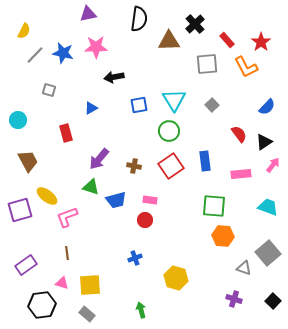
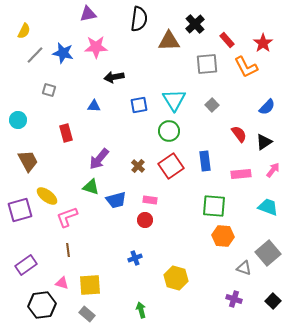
red star at (261, 42): moved 2 px right, 1 px down
blue triangle at (91, 108): moved 3 px right, 2 px up; rotated 32 degrees clockwise
pink arrow at (273, 165): moved 5 px down
brown cross at (134, 166): moved 4 px right; rotated 32 degrees clockwise
brown line at (67, 253): moved 1 px right, 3 px up
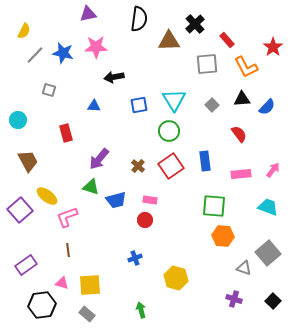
red star at (263, 43): moved 10 px right, 4 px down
black triangle at (264, 142): moved 22 px left, 43 px up; rotated 30 degrees clockwise
purple square at (20, 210): rotated 25 degrees counterclockwise
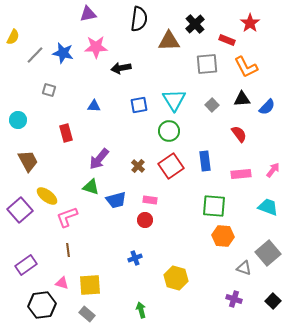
yellow semicircle at (24, 31): moved 11 px left, 6 px down
red rectangle at (227, 40): rotated 28 degrees counterclockwise
red star at (273, 47): moved 23 px left, 24 px up
black arrow at (114, 77): moved 7 px right, 9 px up
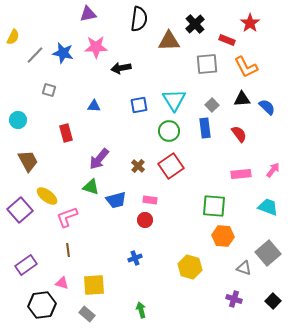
blue semicircle at (267, 107): rotated 90 degrees counterclockwise
blue rectangle at (205, 161): moved 33 px up
yellow hexagon at (176, 278): moved 14 px right, 11 px up
yellow square at (90, 285): moved 4 px right
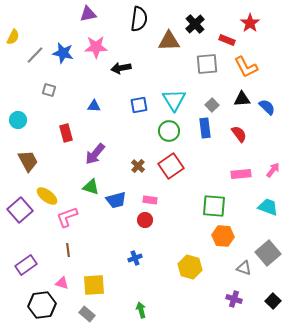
purple arrow at (99, 159): moved 4 px left, 5 px up
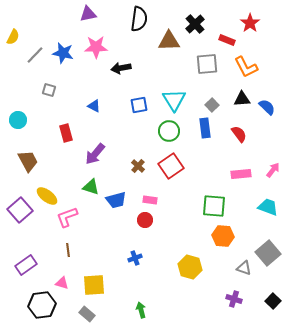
blue triangle at (94, 106): rotated 24 degrees clockwise
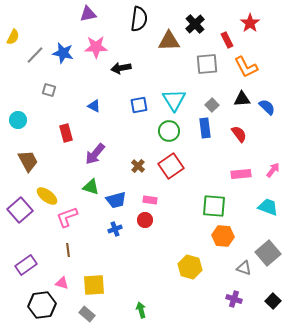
red rectangle at (227, 40): rotated 42 degrees clockwise
blue cross at (135, 258): moved 20 px left, 29 px up
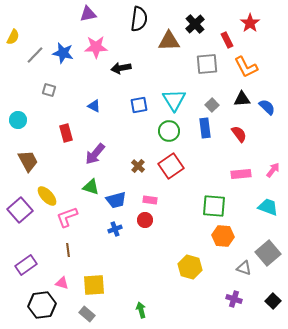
yellow ellipse at (47, 196): rotated 10 degrees clockwise
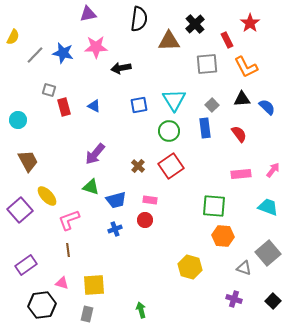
red rectangle at (66, 133): moved 2 px left, 26 px up
pink L-shape at (67, 217): moved 2 px right, 3 px down
gray rectangle at (87, 314): rotated 63 degrees clockwise
